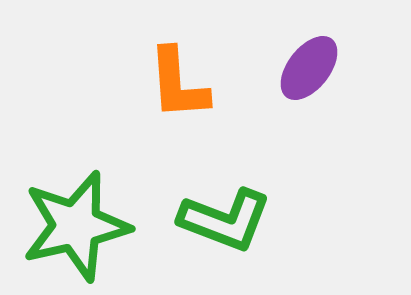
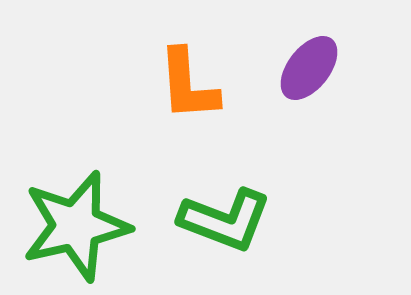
orange L-shape: moved 10 px right, 1 px down
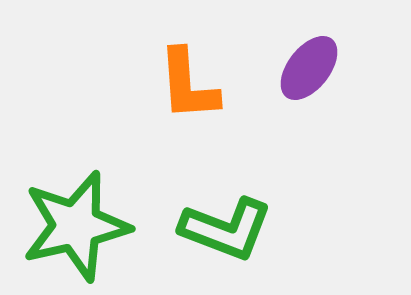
green L-shape: moved 1 px right, 9 px down
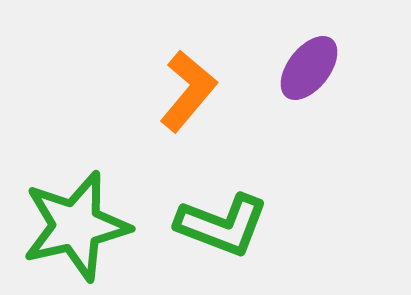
orange L-shape: moved 6 px down; rotated 136 degrees counterclockwise
green L-shape: moved 4 px left, 4 px up
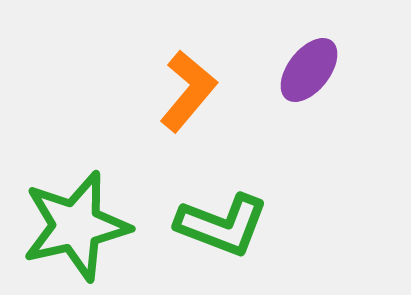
purple ellipse: moved 2 px down
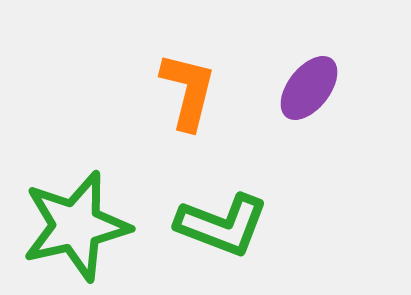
purple ellipse: moved 18 px down
orange L-shape: rotated 26 degrees counterclockwise
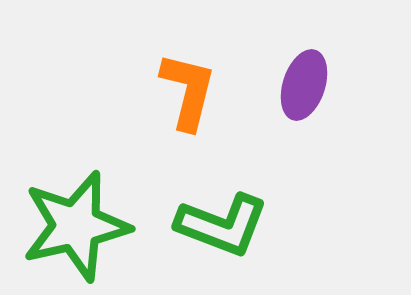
purple ellipse: moved 5 px left, 3 px up; rotated 20 degrees counterclockwise
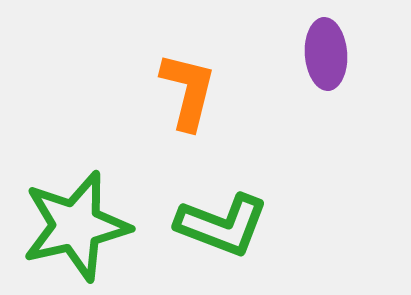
purple ellipse: moved 22 px right, 31 px up; rotated 22 degrees counterclockwise
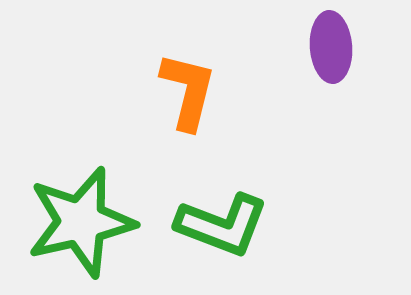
purple ellipse: moved 5 px right, 7 px up
green star: moved 5 px right, 4 px up
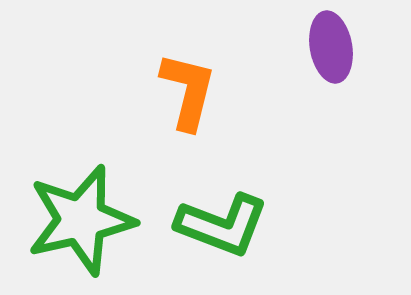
purple ellipse: rotated 6 degrees counterclockwise
green star: moved 2 px up
